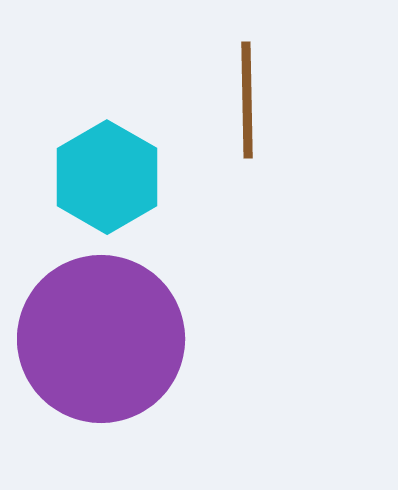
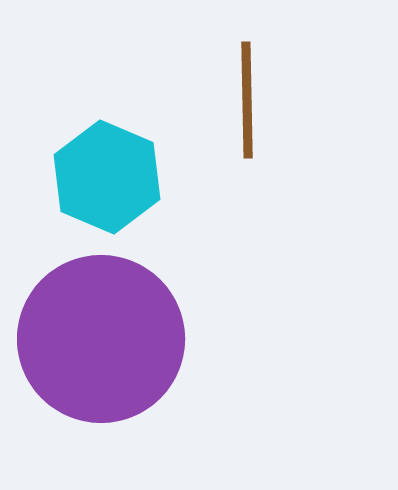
cyan hexagon: rotated 7 degrees counterclockwise
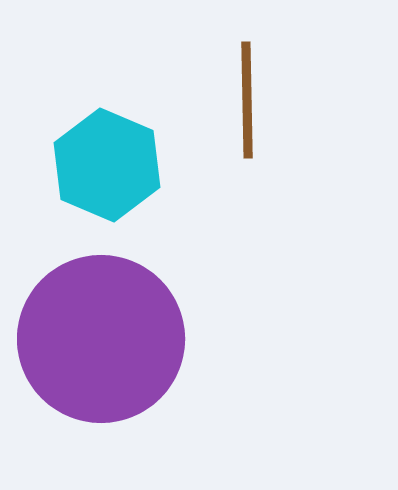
cyan hexagon: moved 12 px up
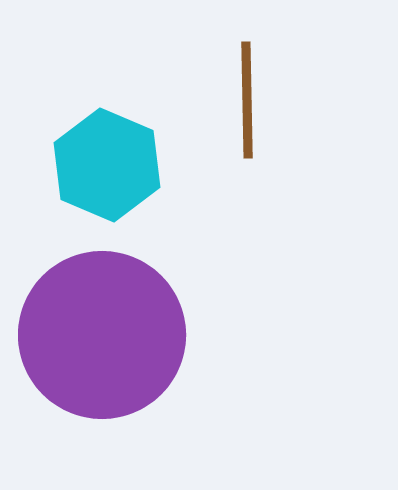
purple circle: moved 1 px right, 4 px up
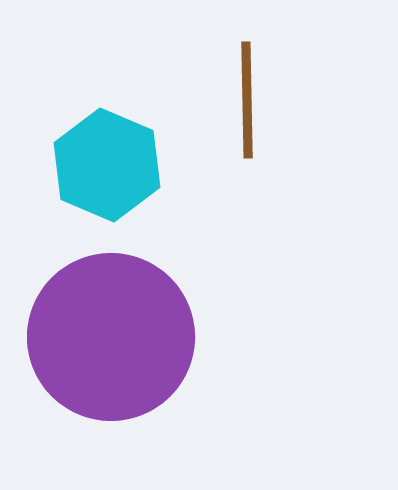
purple circle: moved 9 px right, 2 px down
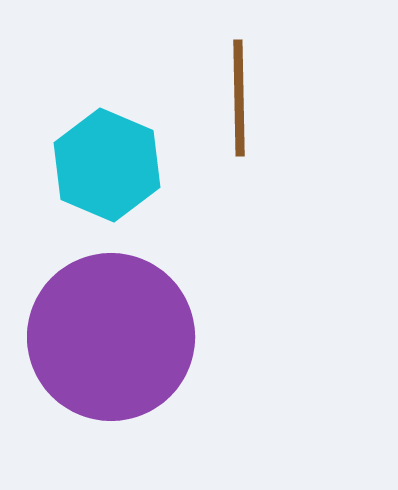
brown line: moved 8 px left, 2 px up
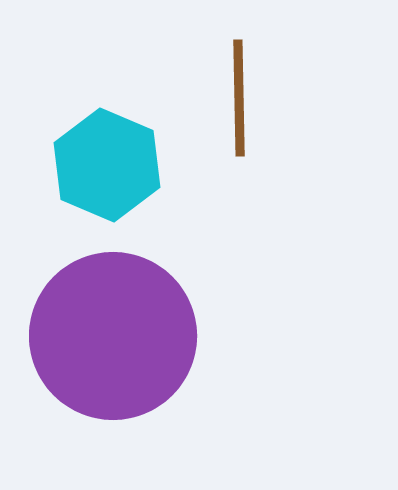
purple circle: moved 2 px right, 1 px up
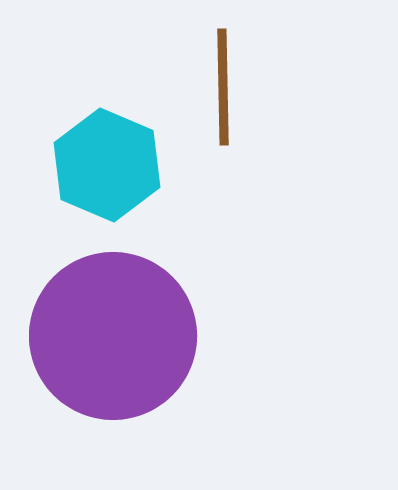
brown line: moved 16 px left, 11 px up
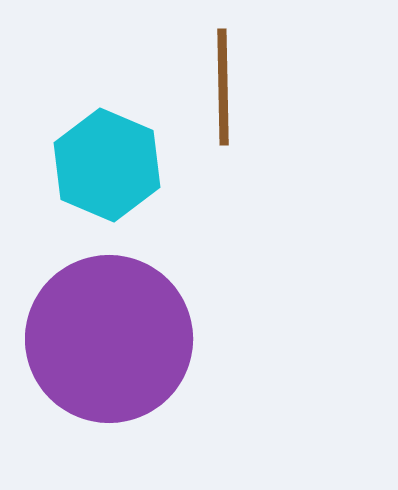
purple circle: moved 4 px left, 3 px down
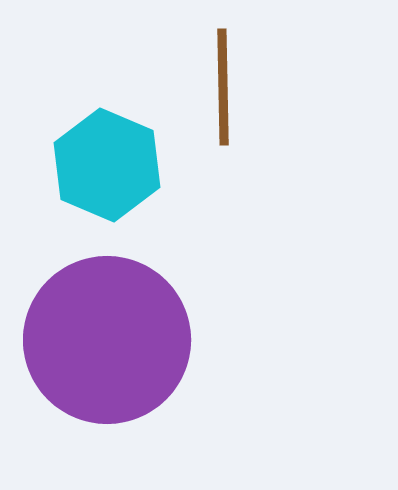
purple circle: moved 2 px left, 1 px down
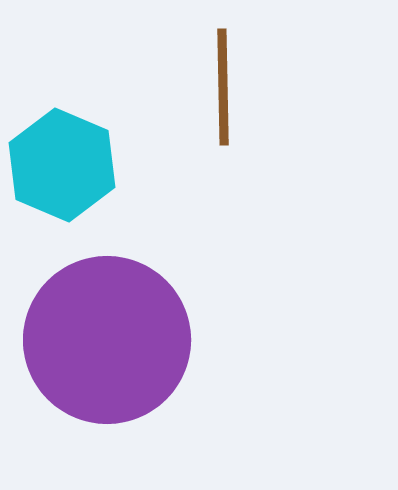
cyan hexagon: moved 45 px left
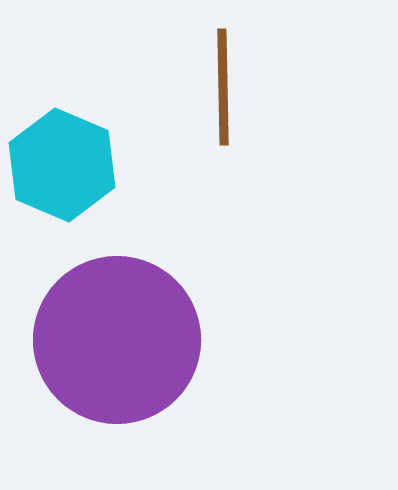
purple circle: moved 10 px right
